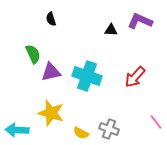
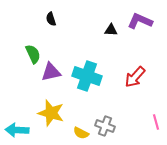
pink line: rotated 21 degrees clockwise
gray cross: moved 4 px left, 3 px up
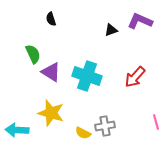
black triangle: rotated 24 degrees counterclockwise
purple triangle: rotated 45 degrees clockwise
gray cross: rotated 30 degrees counterclockwise
yellow semicircle: moved 2 px right
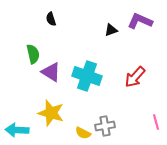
green semicircle: rotated 12 degrees clockwise
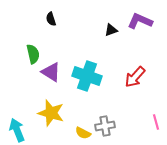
cyan arrow: rotated 65 degrees clockwise
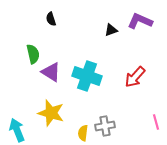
yellow semicircle: rotated 70 degrees clockwise
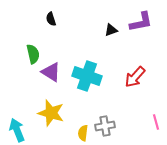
purple L-shape: moved 1 px right, 1 px down; rotated 145 degrees clockwise
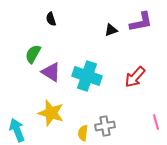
green semicircle: rotated 138 degrees counterclockwise
